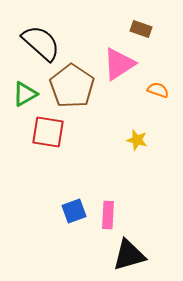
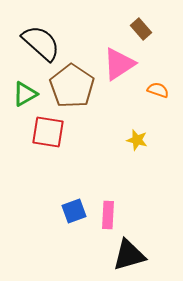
brown rectangle: rotated 30 degrees clockwise
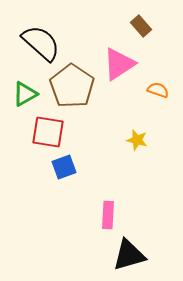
brown rectangle: moved 3 px up
blue square: moved 10 px left, 44 px up
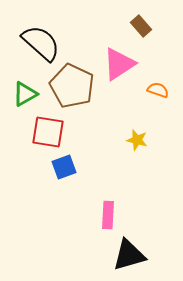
brown pentagon: rotated 9 degrees counterclockwise
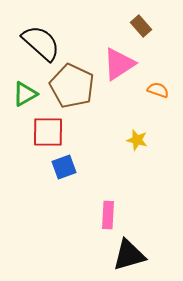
red square: rotated 8 degrees counterclockwise
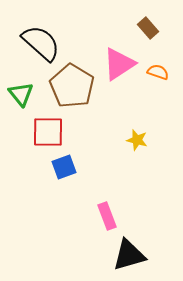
brown rectangle: moved 7 px right, 2 px down
brown pentagon: rotated 6 degrees clockwise
orange semicircle: moved 18 px up
green triangle: moved 4 px left; rotated 40 degrees counterclockwise
pink rectangle: moved 1 px left, 1 px down; rotated 24 degrees counterclockwise
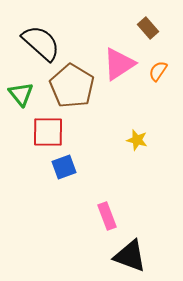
orange semicircle: moved 1 px up; rotated 75 degrees counterclockwise
black triangle: moved 1 px right, 1 px down; rotated 36 degrees clockwise
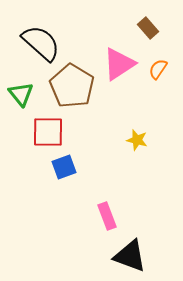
orange semicircle: moved 2 px up
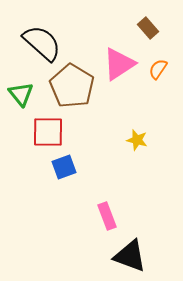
black semicircle: moved 1 px right
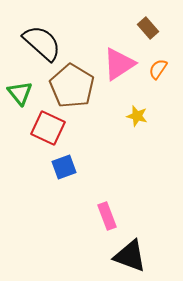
green triangle: moved 1 px left, 1 px up
red square: moved 4 px up; rotated 24 degrees clockwise
yellow star: moved 24 px up
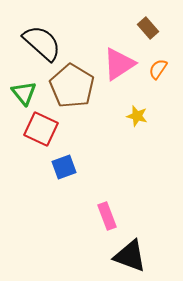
green triangle: moved 4 px right
red square: moved 7 px left, 1 px down
